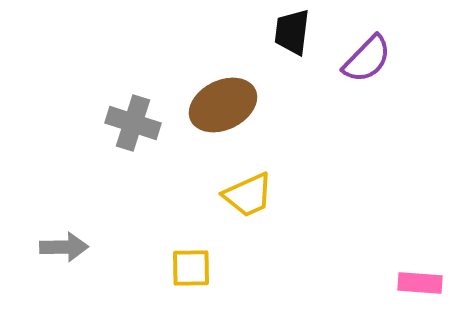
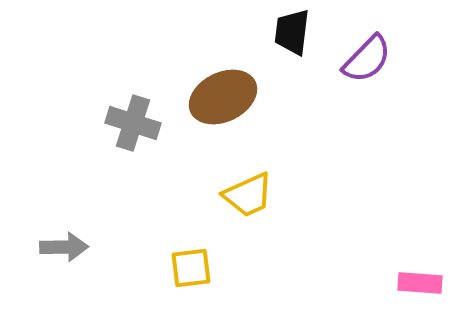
brown ellipse: moved 8 px up
yellow square: rotated 6 degrees counterclockwise
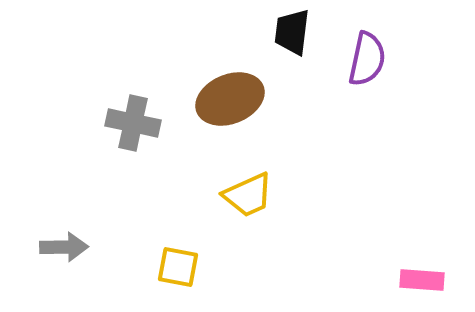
purple semicircle: rotated 32 degrees counterclockwise
brown ellipse: moved 7 px right, 2 px down; rotated 4 degrees clockwise
gray cross: rotated 6 degrees counterclockwise
yellow square: moved 13 px left, 1 px up; rotated 18 degrees clockwise
pink rectangle: moved 2 px right, 3 px up
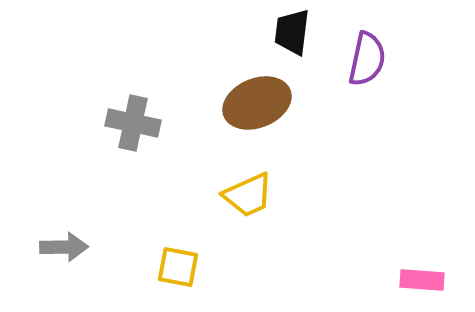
brown ellipse: moved 27 px right, 4 px down
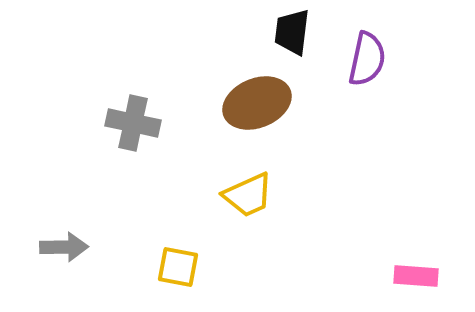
pink rectangle: moved 6 px left, 4 px up
